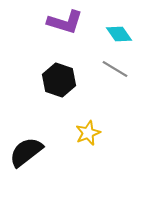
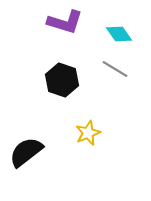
black hexagon: moved 3 px right
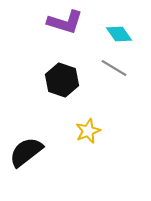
gray line: moved 1 px left, 1 px up
yellow star: moved 2 px up
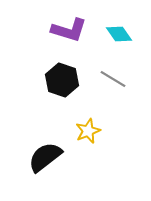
purple L-shape: moved 4 px right, 8 px down
gray line: moved 1 px left, 11 px down
black semicircle: moved 19 px right, 5 px down
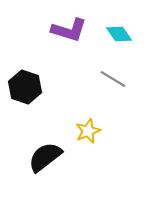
black hexagon: moved 37 px left, 7 px down
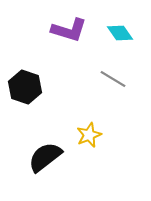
cyan diamond: moved 1 px right, 1 px up
yellow star: moved 1 px right, 4 px down
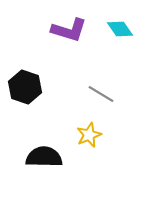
cyan diamond: moved 4 px up
gray line: moved 12 px left, 15 px down
black semicircle: moved 1 px left; rotated 39 degrees clockwise
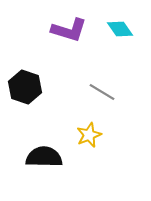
gray line: moved 1 px right, 2 px up
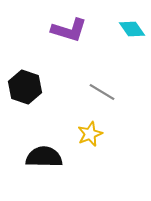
cyan diamond: moved 12 px right
yellow star: moved 1 px right, 1 px up
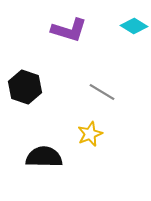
cyan diamond: moved 2 px right, 3 px up; rotated 24 degrees counterclockwise
